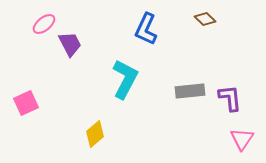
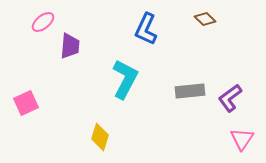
pink ellipse: moved 1 px left, 2 px up
purple trapezoid: moved 2 px down; rotated 32 degrees clockwise
purple L-shape: rotated 120 degrees counterclockwise
yellow diamond: moved 5 px right, 3 px down; rotated 32 degrees counterclockwise
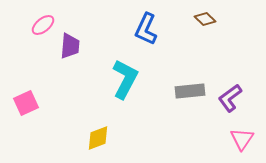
pink ellipse: moved 3 px down
yellow diamond: moved 2 px left, 1 px down; rotated 52 degrees clockwise
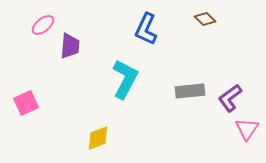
pink triangle: moved 5 px right, 10 px up
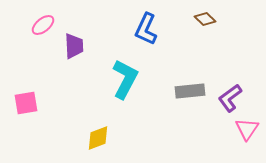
purple trapezoid: moved 4 px right; rotated 8 degrees counterclockwise
pink square: rotated 15 degrees clockwise
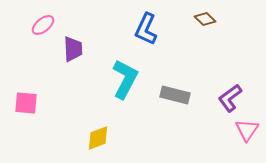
purple trapezoid: moved 1 px left, 3 px down
gray rectangle: moved 15 px left, 4 px down; rotated 20 degrees clockwise
pink square: rotated 15 degrees clockwise
pink triangle: moved 1 px down
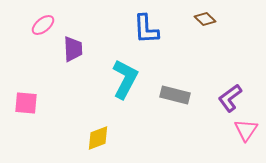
blue L-shape: rotated 28 degrees counterclockwise
pink triangle: moved 1 px left
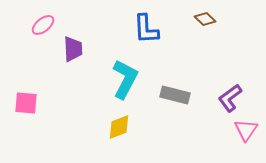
yellow diamond: moved 21 px right, 11 px up
